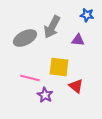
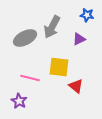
purple triangle: moved 1 px right, 1 px up; rotated 32 degrees counterclockwise
purple star: moved 26 px left, 6 px down
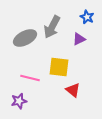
blue star: moved 2 px down; rotated 16 degrees clockwise
red triangle: moved 3 px left, 4 px down
purple star: rotated 28 degrees clockwise
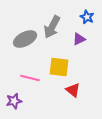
gray ellipse: moved 1 px down
purple star: moved 5 px left
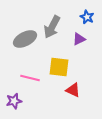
red triangle: rotated 14 degrees counterclockwise
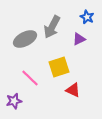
yellow square: rotated 25 degrees counterclockwise
pink line: rotated 30 degrees clockwise
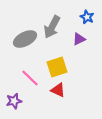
yellow square: moved 2 px left
red triangle: moved 15 px left
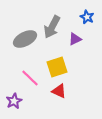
purple triangle: moved 4 px left
red triangle: moved 1 px right, 1 px down
purple star: rotated 14 degrees counterclockwise
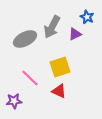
purple triangle: moved 5 px up
yellow square: moved 3 px right
purple star: rotated 21 degrees clockwise
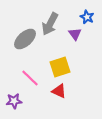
gray arrow: moved 2 px left, 3 px up
purple triangle: rotated 40 degrees counterclockwise
gray ellipse: rotated 15 degrees counterclockwise
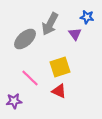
blue star: rotated 16 degrees counterclockwise
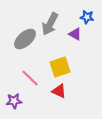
purple triangle: rotated 24 degrees counterclockwise
